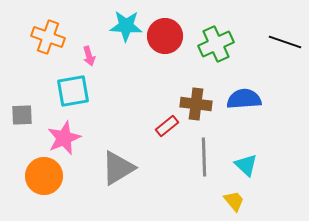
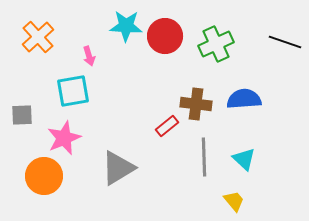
orange cross: moved 10 px left; rotated 28 degrees clockwise
cyan triangle: moved 2 px left, 6 px up
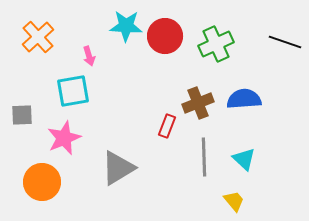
brown cross: moved 2 px right, 1 px up; rotated 28 degrees counterclockwise
red rectangle: rotated 30 degrees counterclockwise
orange circle: moved 2 px left, 6 px down
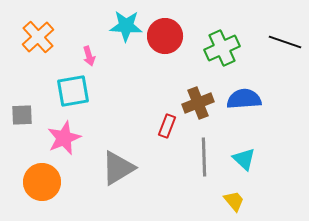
green cross: moved 6 px right, 4 px down
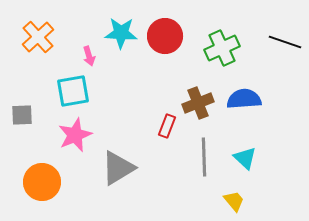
cyan star: moved 5 px left, 7 px down
pink star: moved 11 px right, 3 px up
cyan triangle: moved 1 px right, 1 px up
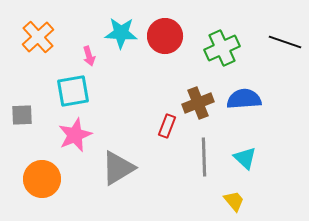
orange circle: moved 3 px up
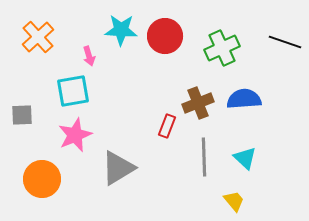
cyan star: moved 3 px up
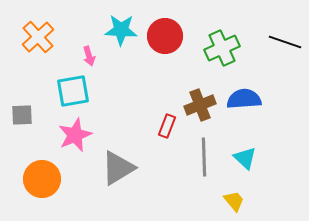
brown cross: moved 2 px right, 2 px down
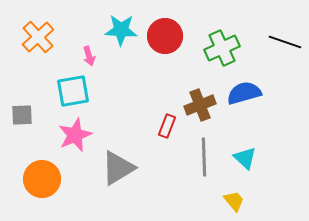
blue semicircle: moved 6 px up; rotated 12 degrees counterclockwise
